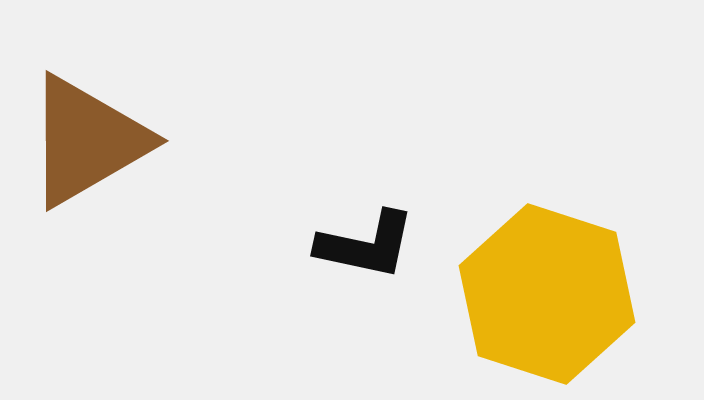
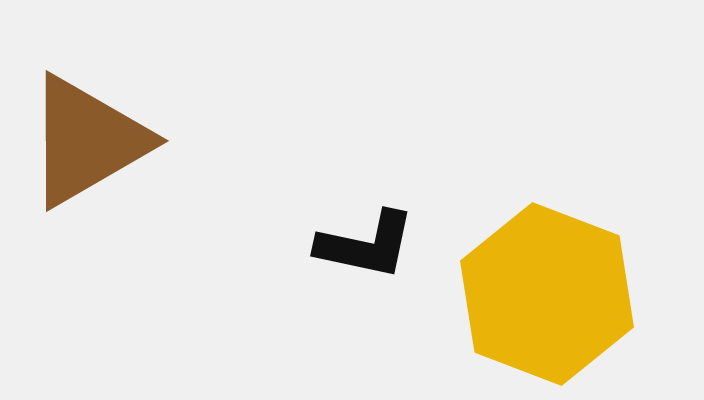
yellow hexagon: rotated 3 degrees clockwise
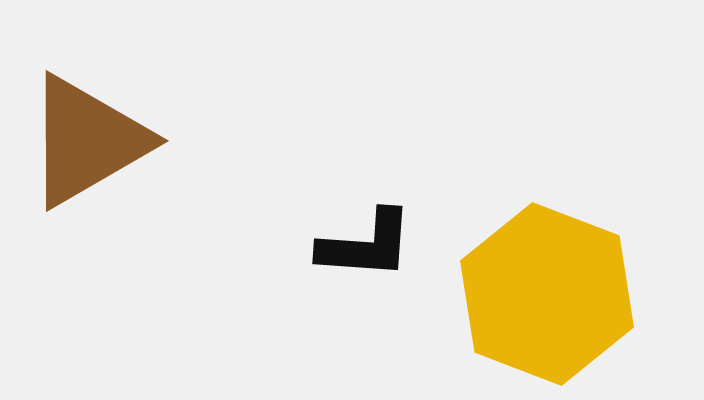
black L-shape: rotated 8 degrees counterclockwise
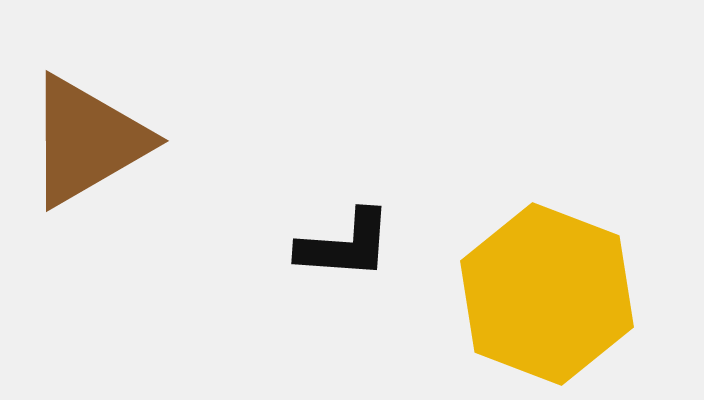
black L-shape: moved 21 px left
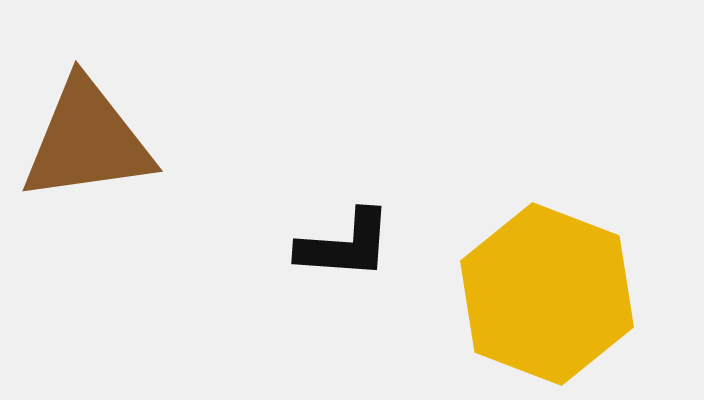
brown triangle: rotated 22 degrees clockwise
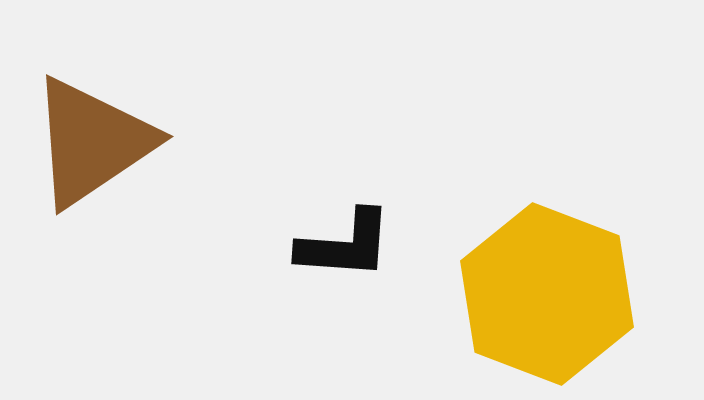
brown triangle: moved 5 px right, 1 px down; rotated 26 degrees counterclockwise
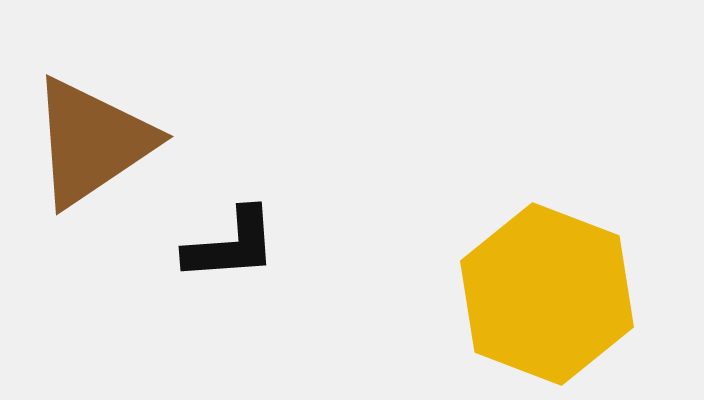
black L-shape: moved 114 px left; rotated 8 degrees counterclockwise
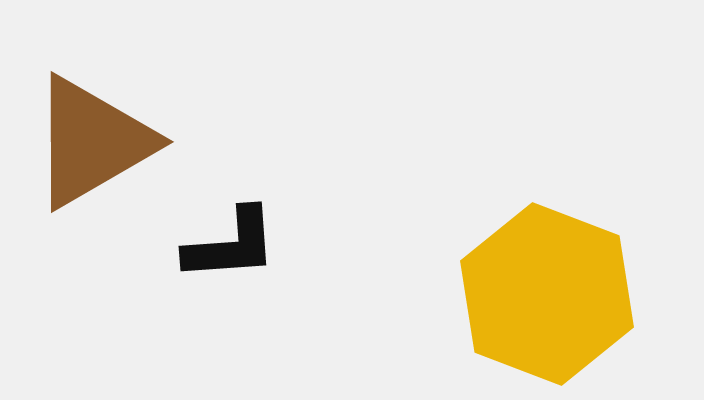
brown triangle: rotated 4 degrees clockwise
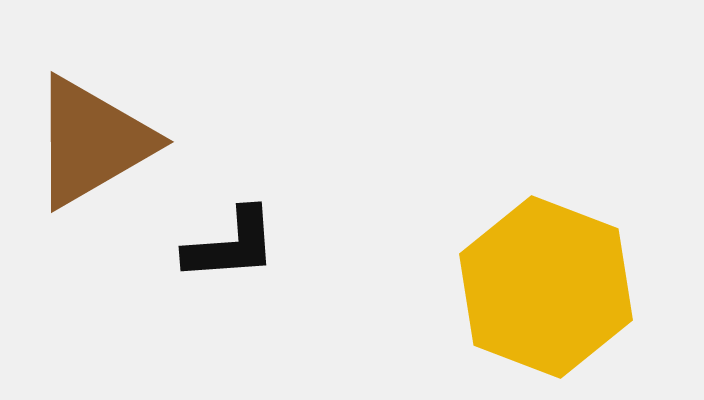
yellow hexagon: moved 1 px left, 7 px up
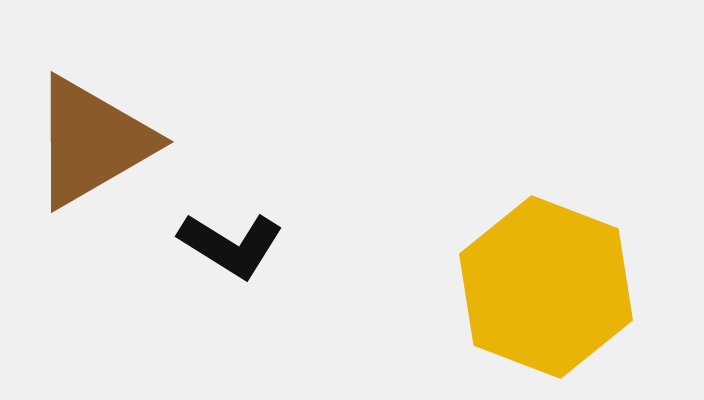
black L-shape: rotated 36 degrees clockwise
